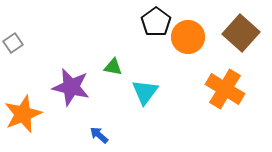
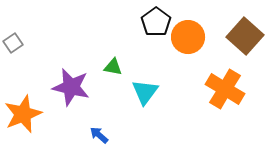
brown square: moved 4 px right, 3 px down
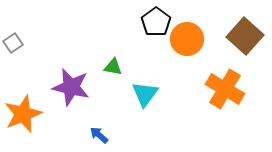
orange circle: moved 1 px left, 2 px down
cyan triangle: moved 2 px down
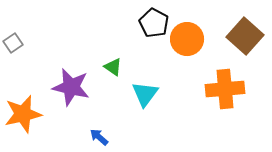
black pentagon: moved 2 px left, 1 px down; rotated 8 degrees counterclockwise
green triangle: rotated 24 degrees clockwise
orange cross: rotated 36 degrees counterclockwise
orange star: rotated 9 degrees clockwise
blue arrow: moved 2 px down
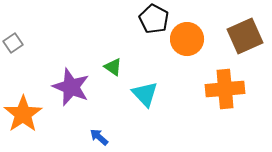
black pentagon: moved 4 px up
brown square: rotated 24 degrees clockwise
purple star: rotated 9 degrees clockwise
cyan triangle: rotated 20 degrees counterclockwise
orange star: rotated 21 degrees counterclockwise
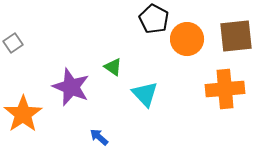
brown square: moved 9 px left; rotated 18 degrees clockwise
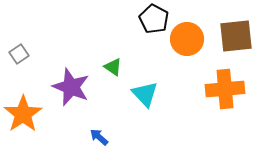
gray square: moved 6 px right, 11 px down
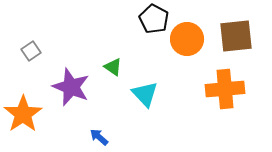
gray square: moved 12 px right, 3 px up
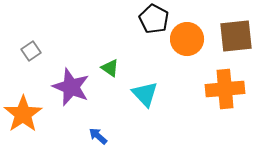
green triangle: moved 3 px left, 1 px down
blue arrow: moved 1 px left, 1 px up
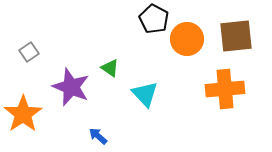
gray square: moved 2 px left, 1 px down
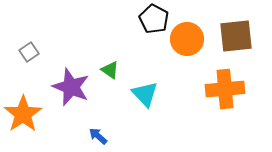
green triangle: moved 2 px down
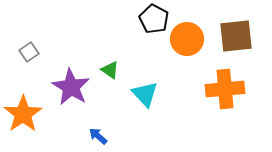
purple star: rotated 9 degrees clockwise
